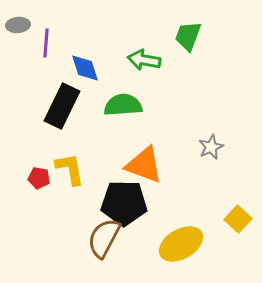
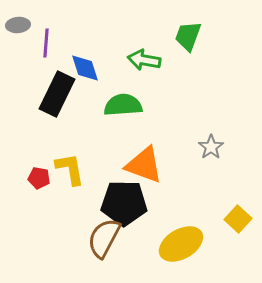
black rectangle: moved 5 px left, 12 px up
gray star: rotated 10 degrees counterclockwise
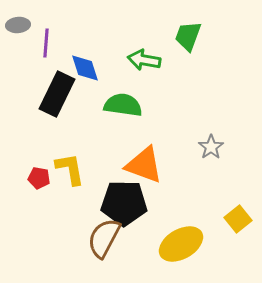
green semicircle: rotated 12 degrees clockwise
yellow square: rotated 8 degrees clockwise
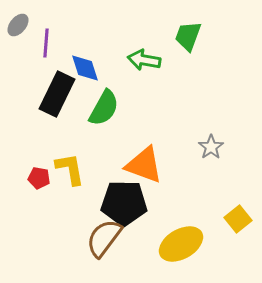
gray ellipse: rotated 45 degrees counterclockwise
green semicircle: moved 19 px left, 3 px down; rotated 111 degrees clockwise
brown semicircle: rotated 9 degrees clockwise
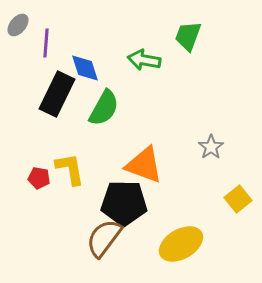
yellow square: moved 20 px up
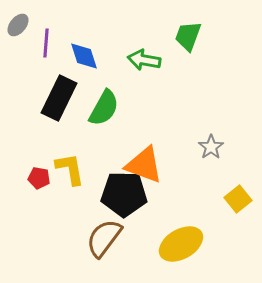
blue diamond: moved 1 px left, 12 px up
black rectangle: moved 2 px right, 4 px down
black pentagon: moved 9 px up
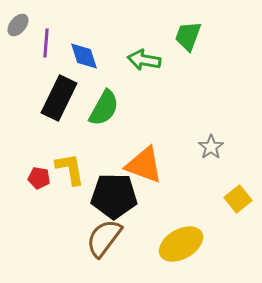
black pentagon: moved 10 px left, 2 px down
